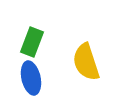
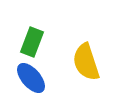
blue ellipse: rotated 28 degrees counterclockwise
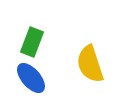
yellow semicircle: moved 4 px right, 2 px down
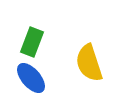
yellow semicircle: moved 1 px left, 1 px up
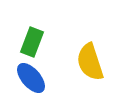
yellow semicircle: moved 1 px right, 1 px up
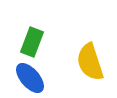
blue ellipse: moved 1 px left
